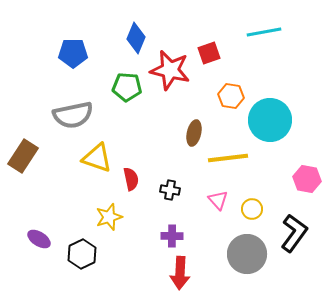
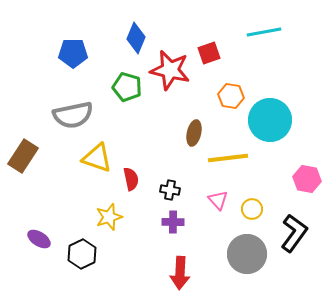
green pentagon: rotated 12 degrees clockwise
purple cross: moved 1 px right, 14 px up
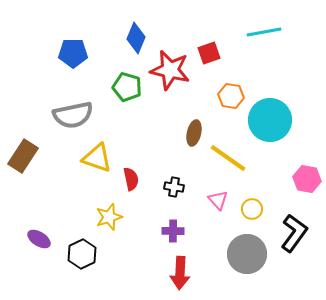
yellow line: rotated 42 degrees clockwise
black cross: moved 4 px right, 3 px up
purple cross: moved 9 px down
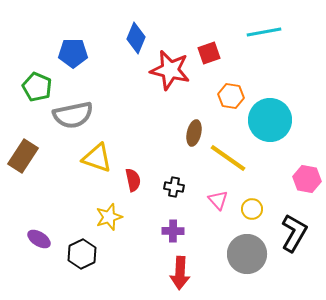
green pentagon: moved 90 px left; rotated 8 degrees clockwise
red semicircle: moved 2 px right, 1 px down
black L-shape: rotated 6 degrees counterclockwise
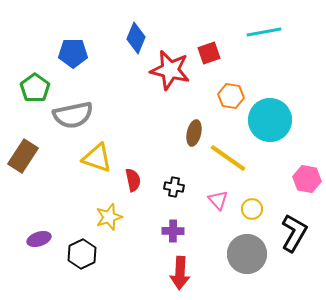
green pentagon: moved 2 px left, 1 px down; rotated 12 degrees clockwise
purple ellipse: rotated 50 degrees counterclockwise
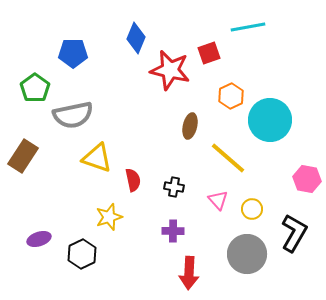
cyan line: moved 16 px left, 5 px up
orange hexagon: rotated 25 degrees clockwise
brown ellipse: moved 4 px left, 7 px up
yellow line: rotated 6 degrees clockwise
red arrow: moved 9 px right
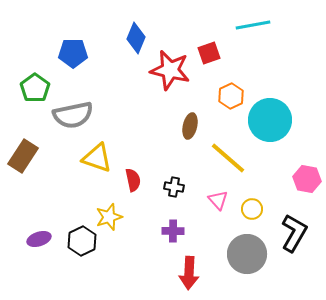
cyan line: moved 5 px right, 2 px up
black hexagon: moved 13 px up
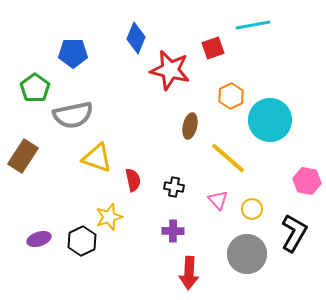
red square: moved 4 px right, 5 px up
pink hexagon: moved 2 px down
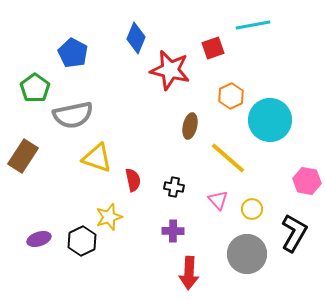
blue pentagon: rotated 28 degrees clockwise
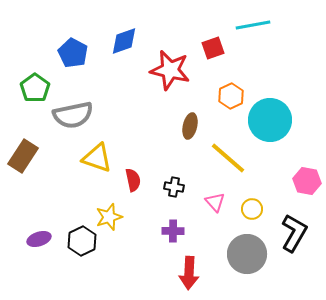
blue diamond: moved 12 px left, 3 px down; rotated 48 degrees clockwise
pink triangle: moved 3 px left, 2 px down
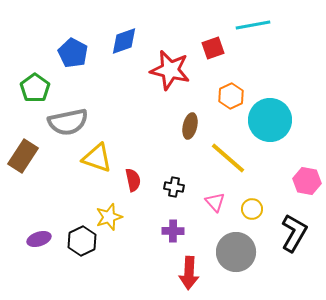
gray semicircle: moved 5 px left, 7 px down
gray circle: moved 11 px left, 2 px up
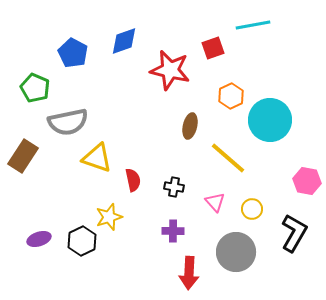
green pentagon: rotated 12 degrees counterclockwise
